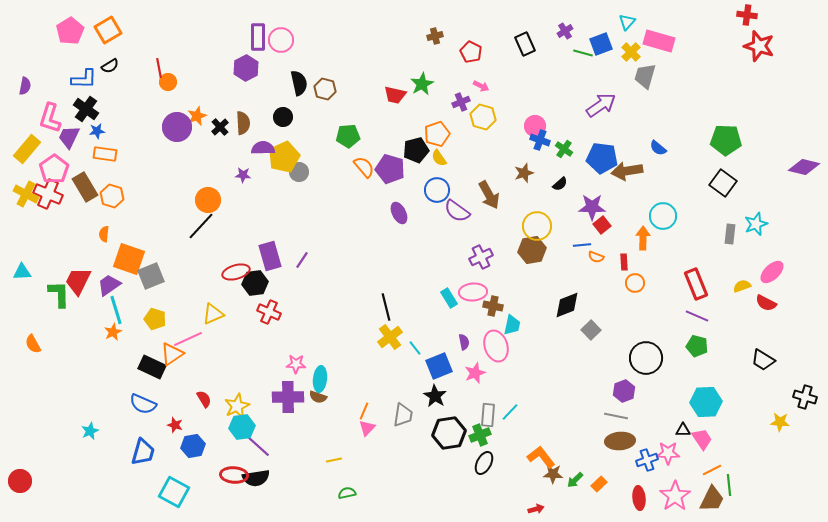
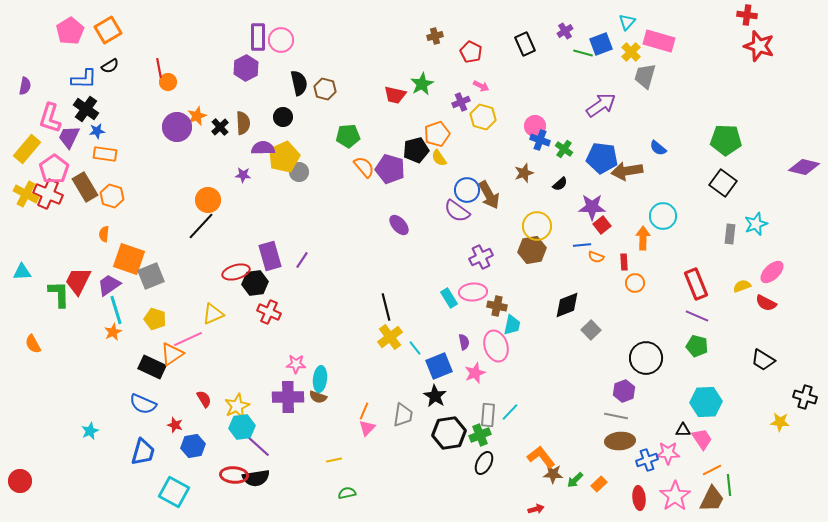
blue circle at (437, 190): moved 30 px right
purple ellipse at (399, 213): moved 12 px down; rotated 15 degrees counterclockwise
brown cross at (493, 306): moved 4 px right
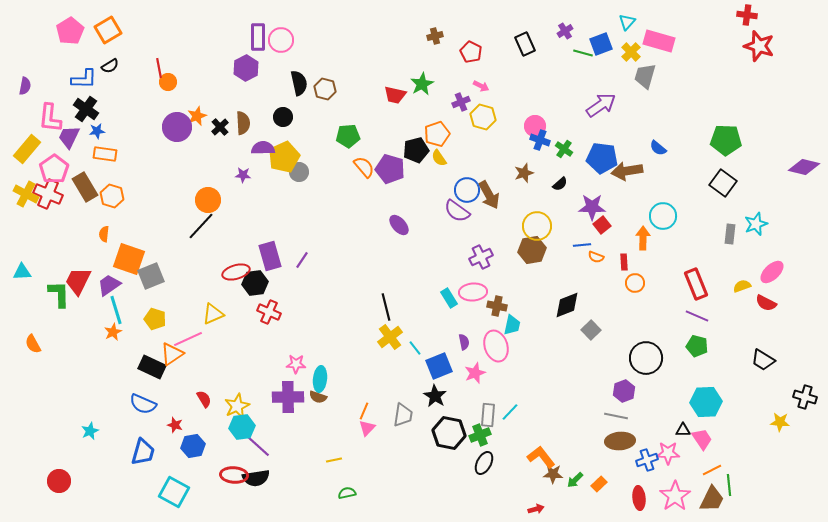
pink L-shape at (50, 118): rotated 12 degrees counterclockwise
black hexagon at (449, 433): rotated 20 degrees clockwise
red circle at (20, 481): moved 39 px right
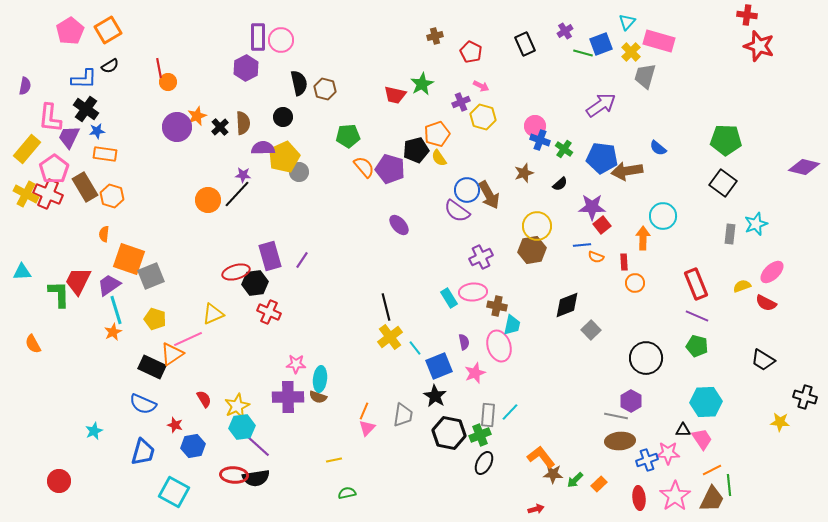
black line at (201, 226): moved 36 px right, 32 px up
pink ellipse at (496, 346): moved 3 px right
purple hexagon at (624, 391): moved 7 px right, 10 px down; rotated 10 degrees counterclockwise
cyan star at (90, 431): moved 4 px right
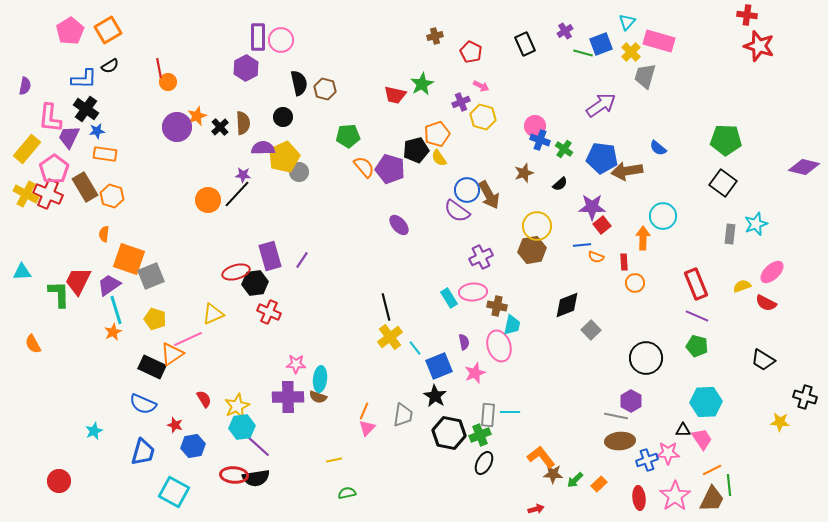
cyan line at (510, 412): rotated 48 degrees clockwise
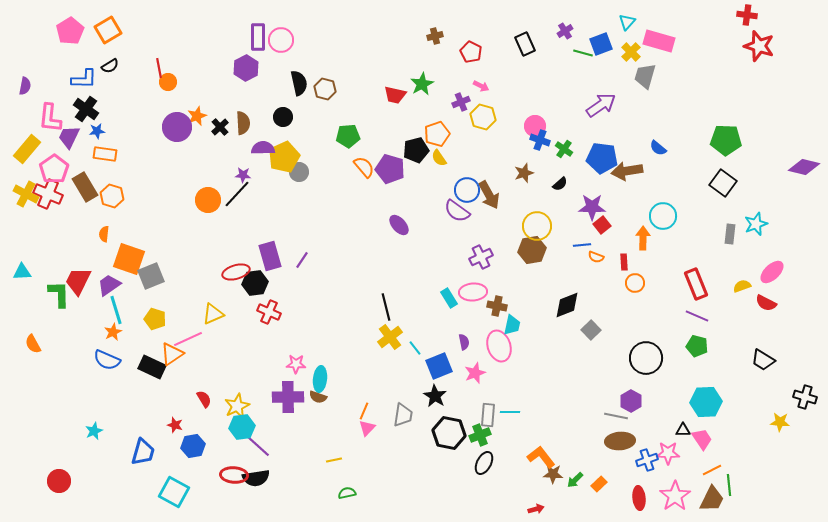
blue semicircle at (143, 404): moved 36 px left, 44 px up
